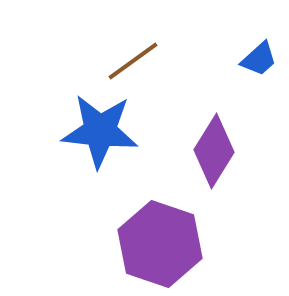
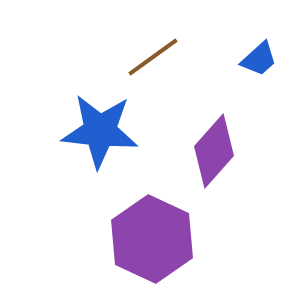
brown line: moved 20 px right, 4 px up
purple diamond: rotated 10 degrees clockwise
purple hexagon: moved 8 px left, 5 px up; rotated 6 degrees clockwise
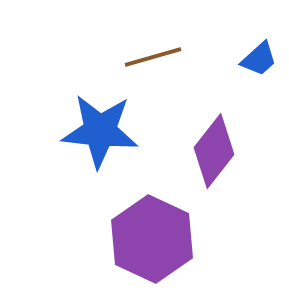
brown line: rotated 20 degrees clockwise
purple diamond: rotated 4 degrees counterclockwise
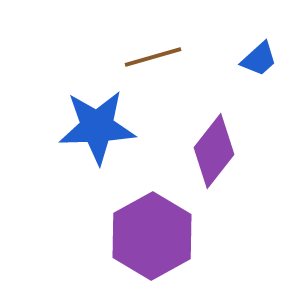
blue star: moved 3 px left, 4 px up; rotated 8 degrees counterclockwise
purple hexagon: moved 3 px up; rotated 6 degrees clockwise
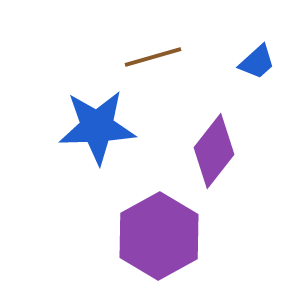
blue trapezoid: moved 2 px left, 3 px down
purple hexagon: moved 7 px right
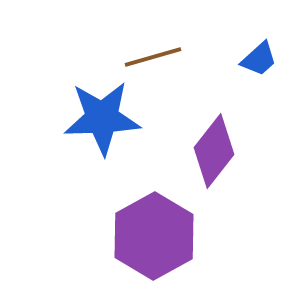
blue trapezoid: moved 2 px right, 3 px up
blue star: moved 5 px right, 9 px up
purple hexagon: moved 5 px left
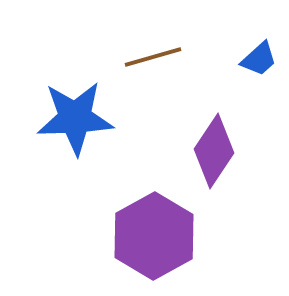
blue star: moved 27 px left
purple diamond: rotated 4 degrees counterclockwise
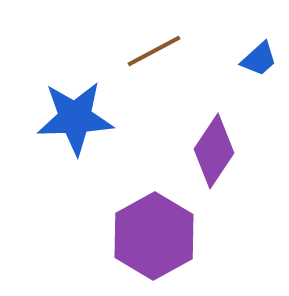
brown line: moved 1 px right, 6 px up; rotated 12 degrees counterclockwise
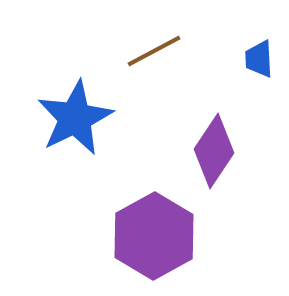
blue trapezoid: rotated 129 degrees clockwise
blue star: rotated 24 degrees counterclockwise
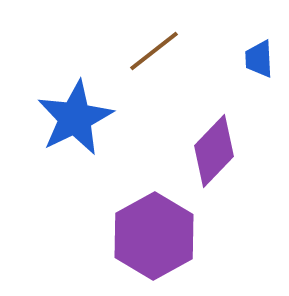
brown line: rotated 10 degrees counterclockwise
purple diamond: rotated 10 degrees clockwise
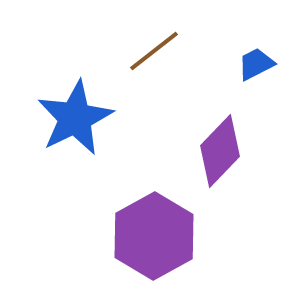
blue trapezoid: moved 3 px left, 5 px down; rotated 66 degrees clockwise
purple diamond: moved 6 px right
